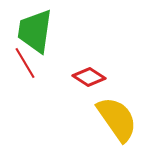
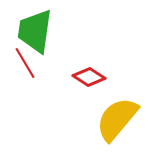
yellow semicircle: rotated 105 degrees counterclockwise
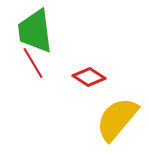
green trapezoid: rotated 15 degrees counterclockwise
red line: moved 8 px right
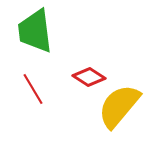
red line: moved 26 px down
yellow semicircle: moved 2 px right, 13 px up
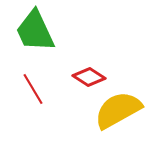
green trapezoid: rotated 18 degrees counterclockwise
yellow semicircle: moved 1 px left, 4 px down; rotated 21 degrees clockwise
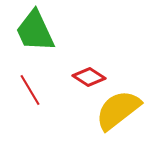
red line: moved 3 px left, 1 px down
yellow semicircle: rotated 9 degrees counterclockwise
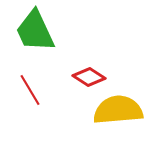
yellow semicircle: rotated 33 degrees clockwise
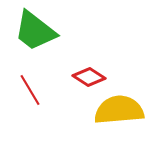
green trapezoid: rotated 27 degrees counterclockwise
yellow semicircle: moved 1 px right
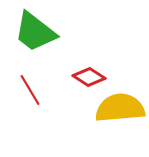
green trapezoid: moved 1 px down
yellow semicircle: moved 1 px right, 2 px up
